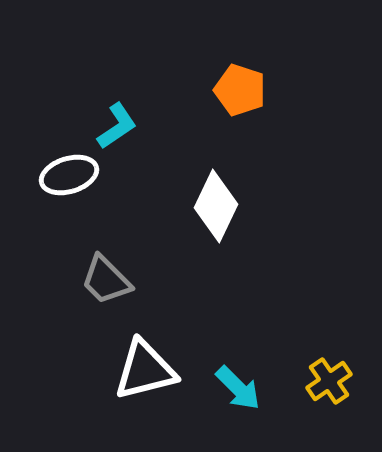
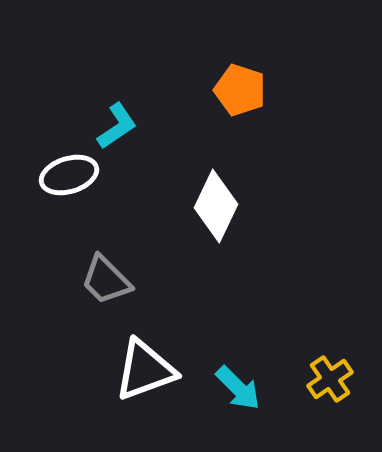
white triangle: rotated 6 degrees counterclockwise
yellow cross: moved 1 px right, 2 px up
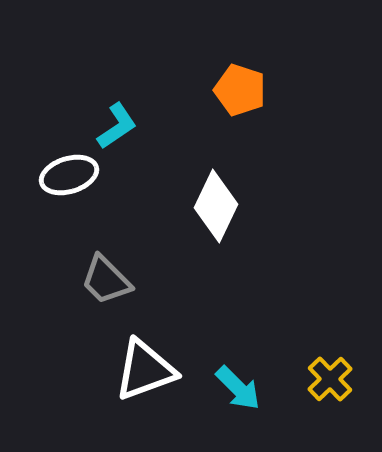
yellow cross: rotated 9 degrees counterclockwise
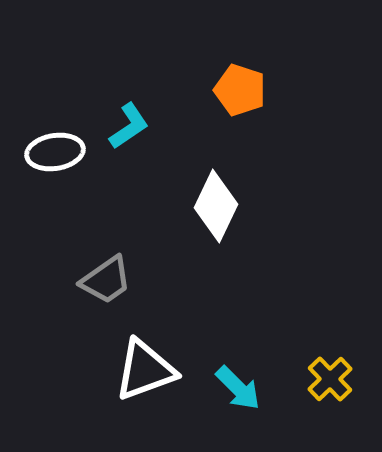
cyan L-shape: moved 12 px right
white ellipse: moved 14 px left, 23 px up; rotated 8 degrees clockwise
gray trapezoid: rotated 80 degrees counterclockwise
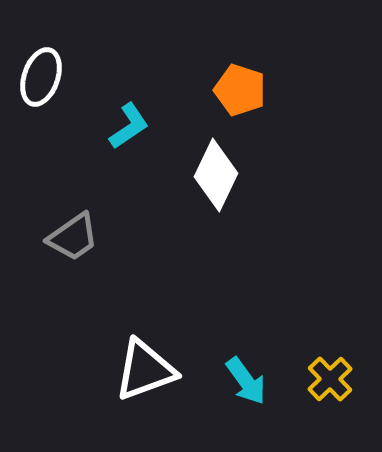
white ellipse: moved 14 px left, 75 px up; rotated 62 degrees counterclockwise
white diamond: moved 31 px up
gray trapezoid: moved 33 px left, 43 px up
cyan arrow: moved 8 px right, 7 px up; rotated 9 degrees clockwise
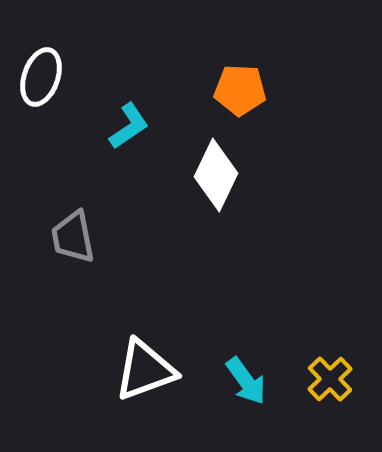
orange pentagon: rotated 15 degrees counterclockwise
gray trapezoid: rotated 114 degrees clockwise
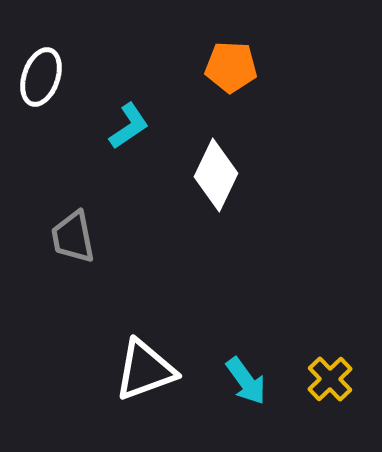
orange pentagon: moved 9 px left, 23 px up
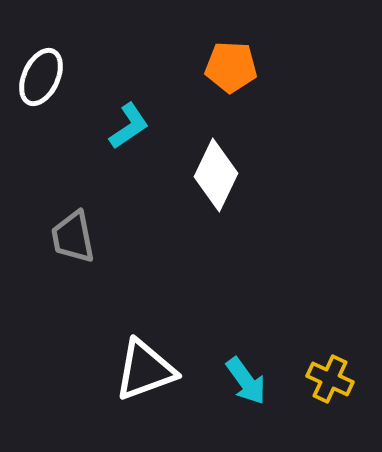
white ellipse: rotated 6 degrees clockwise
yellow cross: rotated 21 degrees counterclockwise
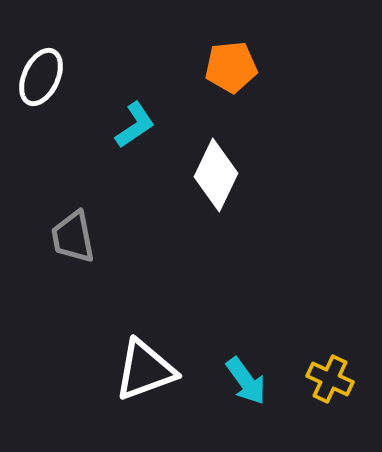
orange pentagon: rotated 9 degrees counterclockwise
cyan L-shape: moved 6 px right, 1 px up
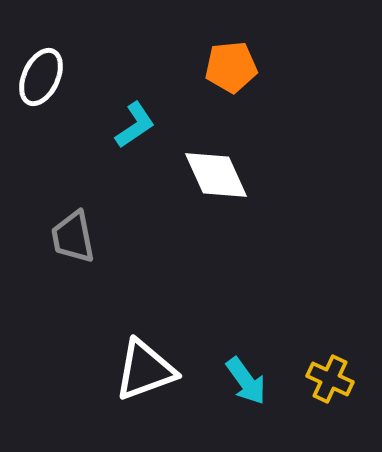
white diamond: rotated 50 degrees counterclockwise
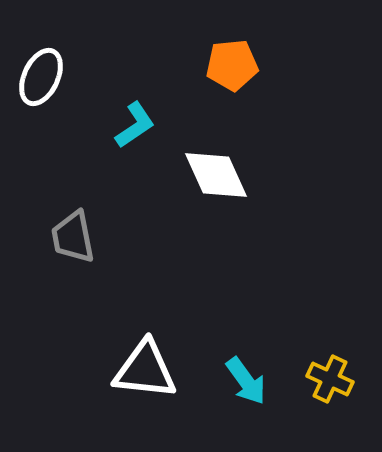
orange pentagon: moved 1 px right, 2 px up
white triangle: rotated 26 degrees clockwise
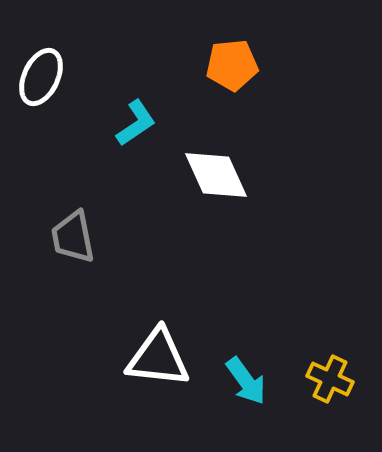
cyan L-shape: moved 1 px right, 2 px up
white triangle: moved 13 px right, 12 px up
